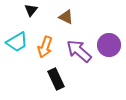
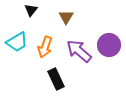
brown triangle: rotated 35 degrees clockwise
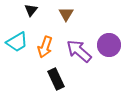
brown triangle: moved 3 px up
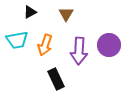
black triangle: moved 1 px left, 2 px down; rotated 24 degrees clockwise
cyan trapezoid: moved 2 px up; rotated 20 degrees clockwise
orange arrow: moved 2 px up
purple arrow: rotated 128 degrees counterclockwise
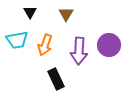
black triangle: rotated 32 degrees counterclockwise
